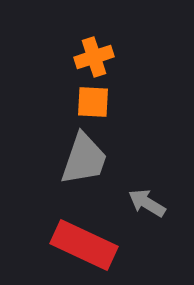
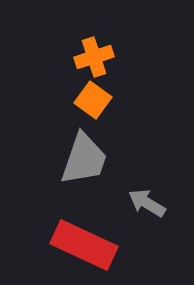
orange square: moved 2 px up; rotated 33 degrees clockwise
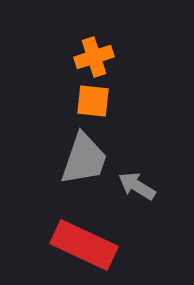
orange square: moved 1 px down; rotated 30 degrees counterclockwise
gray arrow: moved 10 px left, 17 px up
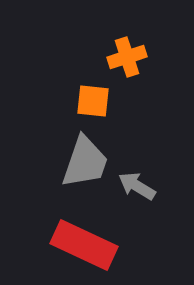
orange cross: moved 33 px right
gray trapezoid: moved 1 px right, 3 px down
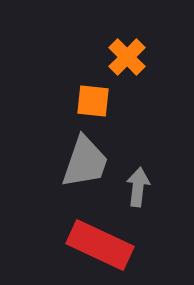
orange cross: rotated 27 degrees counterclockwise
gray arrow: moved 1 px right, 1 px down; rotated 66 degrees clockwise
red rectangle: moved 16 px right
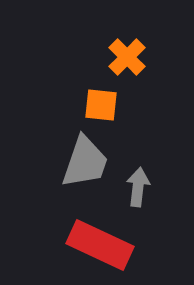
orange square: moved 8 px right, 4 px down
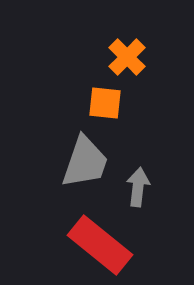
orange square: moved 4 px right, 2 px up
red rectangle: rotated 14 degrees clockwise
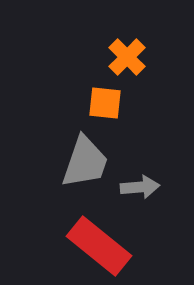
gray arrow: moved 2 px right; rotated 78 degrees clockwise
red rectangle: moved 1 px left, 1 px down
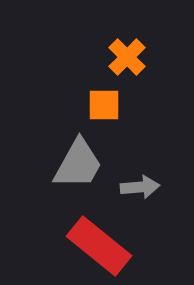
orange square: moved 1 px left, 2 px down; rotated 6 degrees counterclockwise
gray trapezoid: moved 7 px left, 2 px down; rotated 10 degrees clockwise
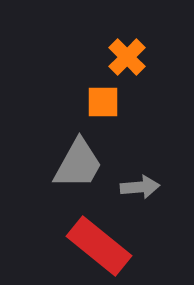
orange square: moved 1 px left, 3 px up
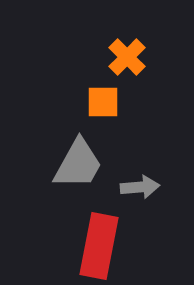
red rectangle: rotated 62 degrees clockwise
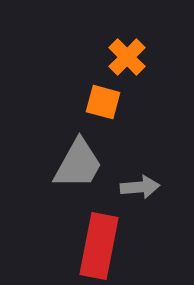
orange square: rotated 15 degrees clockwise
